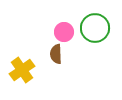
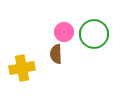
green circle: moved 1 px left, 6 px down
yellow cross: moved 2 px up; rotated 25 degrees clockwise
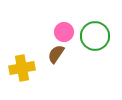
green circle: moved 1 px right, 2 px down
brown semicircle: rotated 36 degrees clockwise
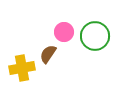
brown semicircle: moved 8 px left
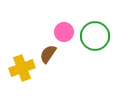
yellow cross: rotated 10 degrees counterclockwise
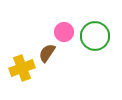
brown semicircle: moved 1 px left, 1 px up
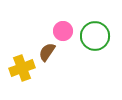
pink circle: moved 1 px left, 1 px up
brown semicircle: moved 1 px up
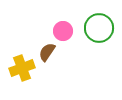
green circle: moved 4 px right, 8 px up
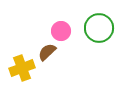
pink circle: moved 2 px left
brown semicircle: rotated 12 degrees clockwise
